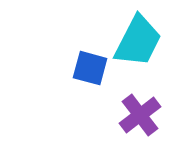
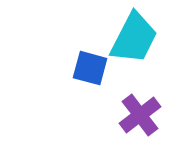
cyan trapezoid: moved 4 px left, 3 px up
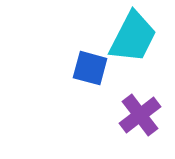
cyan trapezoid: moved 1 px left, 1 px up
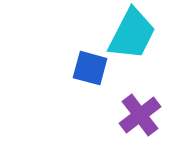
cyan trapezoid: moved 1 px left, 3 px up
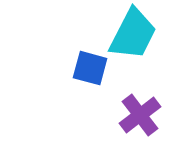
cyan trapezoid: moved 1 px right
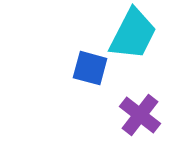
purple cross: rotated 15 degrees counterclockwise
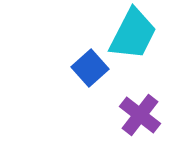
blue square: rotated 33 degrees clockwise
